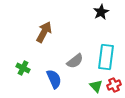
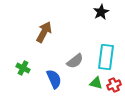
green triangle: moved 3 px up; rotated 32 degrees counterclockwise
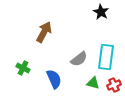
black star: rotated 14 degrees counterclockwise
gray semicircle: moved 4 px right, 2 px up
green triangle: moved 3 px left
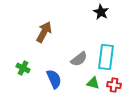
red cross: rotated 32 degrees clockwise
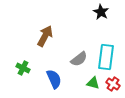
brown arrow: moved 1 px right, 4 px down
red cross: moved 1 px left, 1 px up; rotated 24 degrees clockwise
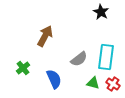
green cross: rotated 24 degrees clockwise
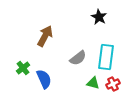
black star: moved 2 px left, 5 px down
gray semicircle: moved 1 px left, 1 px up
blue semicircle: moved 10 px left
red cross: rotated 32 degrees clockwise
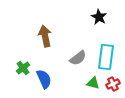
brown arrow: rotated 40 degrees counterclockwise
